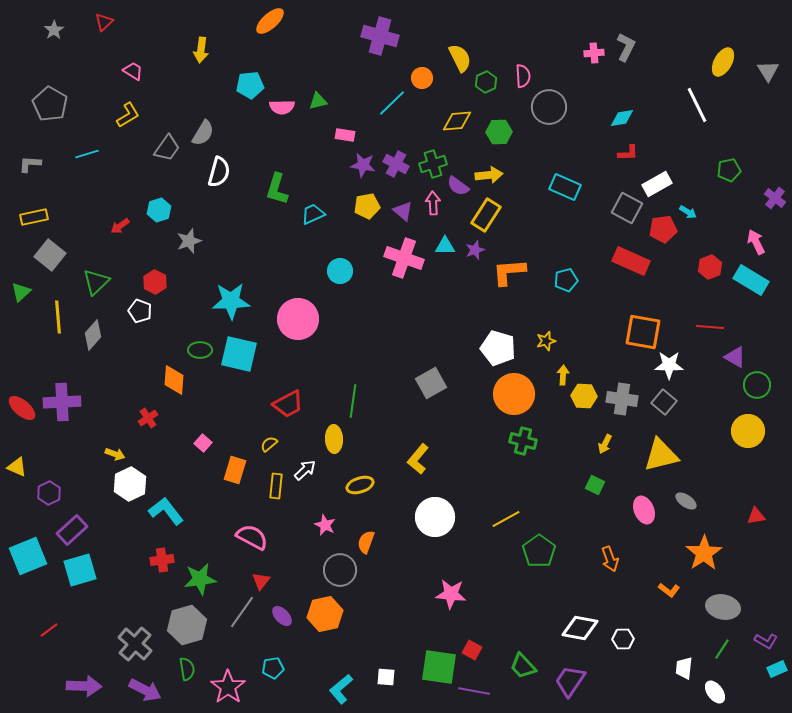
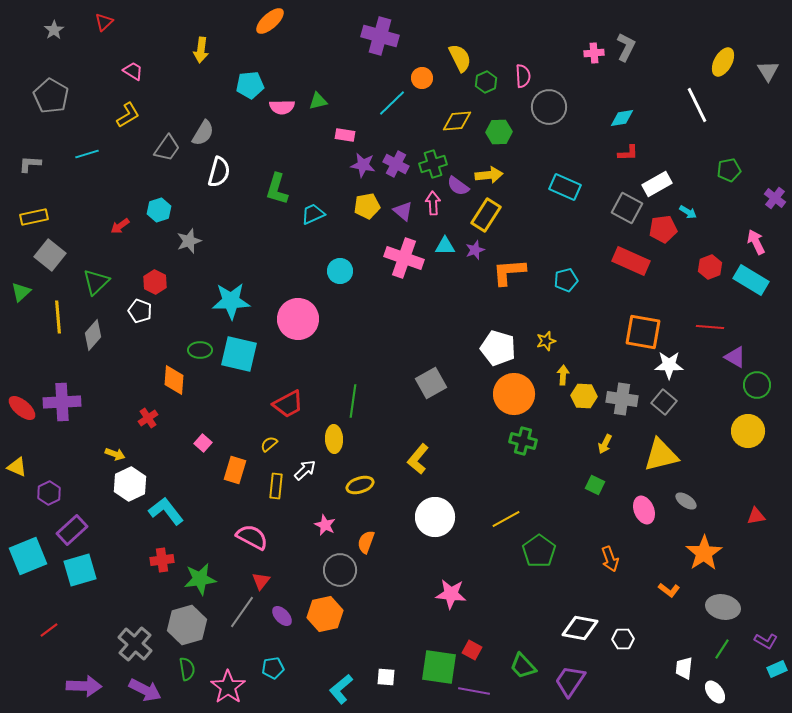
gray pentagon at (50, 104): moved 1 px right, 8 px up
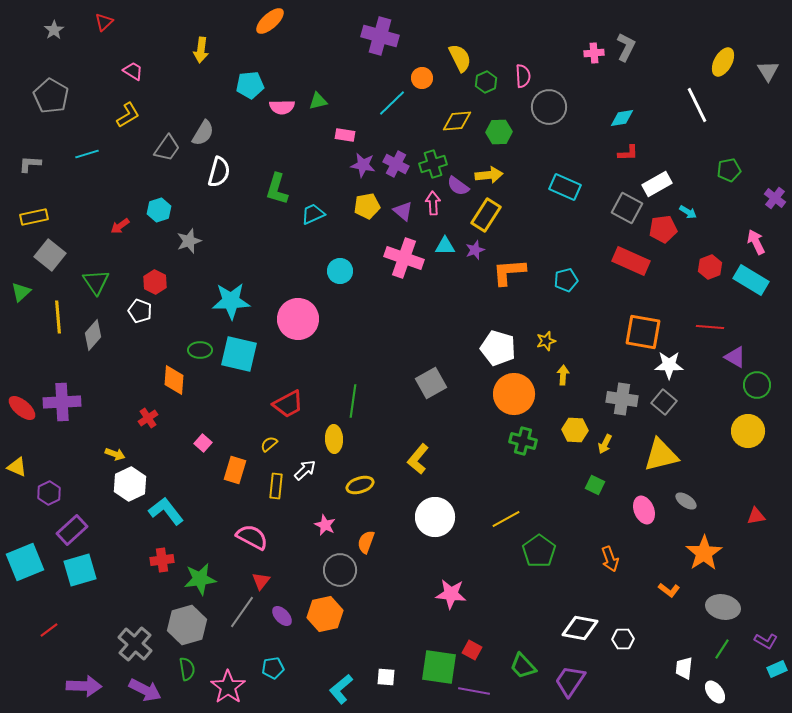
green triangle at (96, 282): rotated 20 degrees counterclockwise
yellow hexagon at (584, 396): moved 9 px left, 34 px down
cyan square at (28, 556): moved 3 px left, 6 px down
